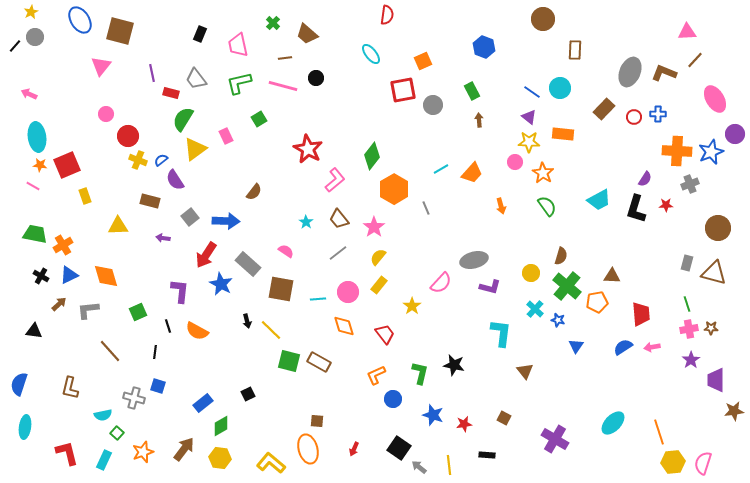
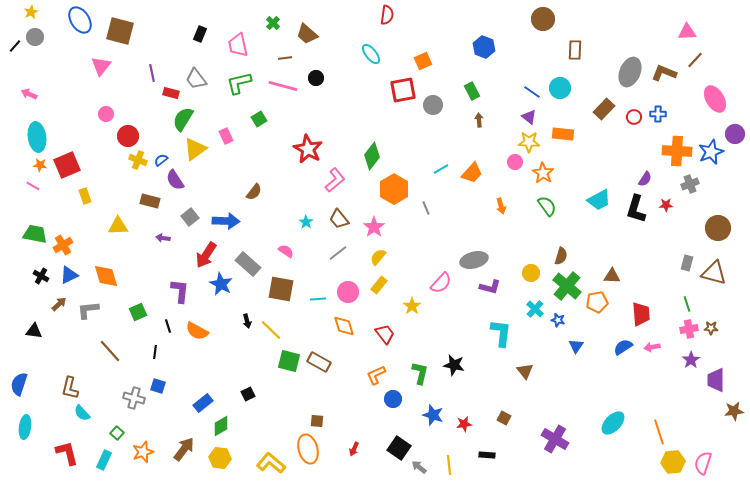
cyan semicircle at (103, 415): moved 21 px left, 2 px up; rotated 60 degrees clockwise
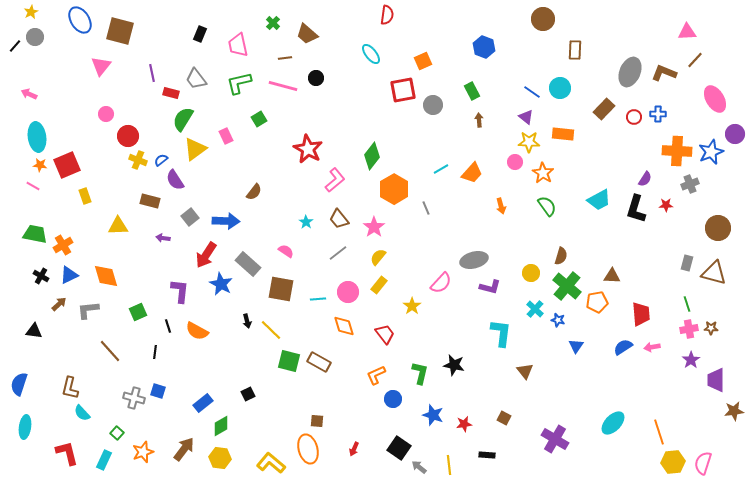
purple triangle at (529, 117): moved 3 px left
blue square at (158, 386): moved 5 px down
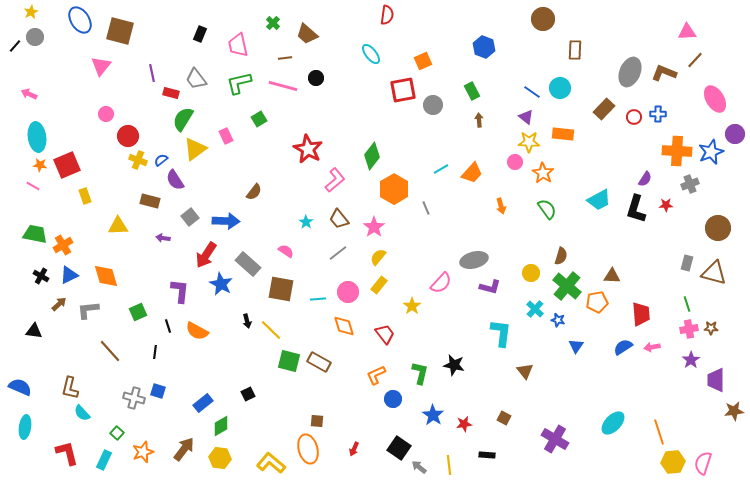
green semicircle at (547, 206): moved 3 px down
blue semicircle at (19, 384): moved 1 px right, 3 px down; rotated 95 degrees clockwise
blue star at (433, 415): rotated 15 degrees clockwise
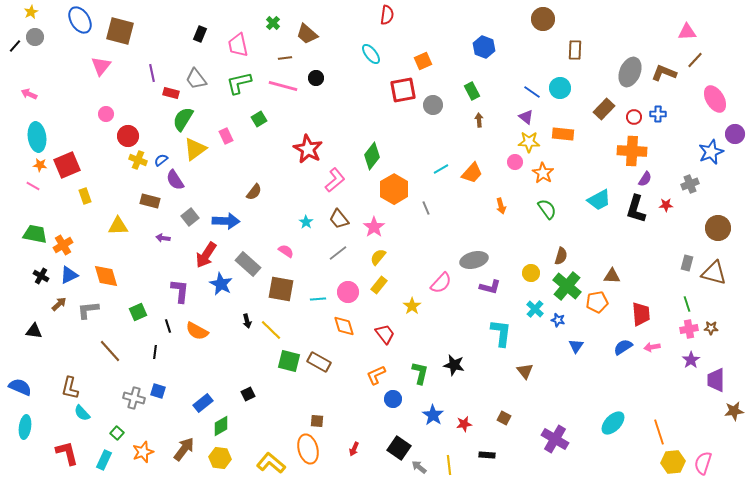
orange cross at (677, 151): moved 45 px left
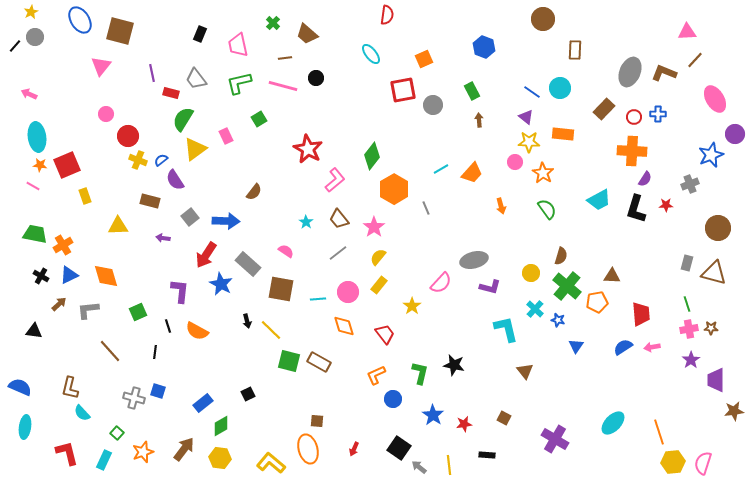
orange square at (423, 61): moved 1 px right, 2 px up
blue star at (711, 152): moved 3 px down
cyan L-shape at (501, 333): moved 5 px right, 4 px up; rotated 20 degrees counterclockwise
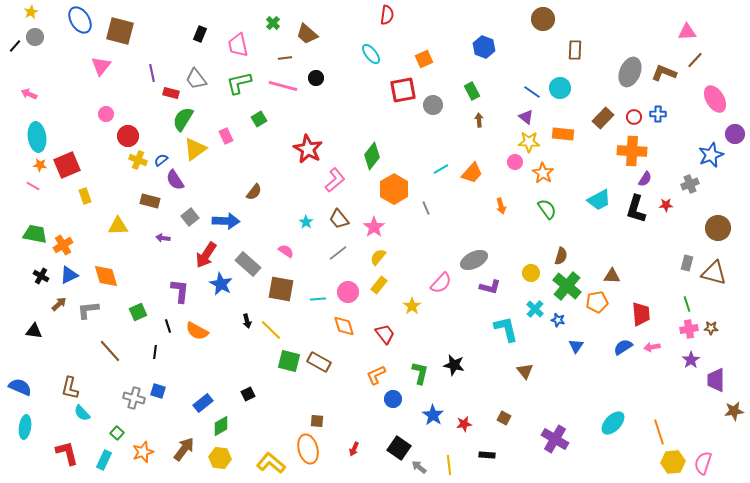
brown rectangle at (604, 109): moved 1 px left, 9 px down
gray ellipse at (474, 260): rotated 12 degrees counterclockwise
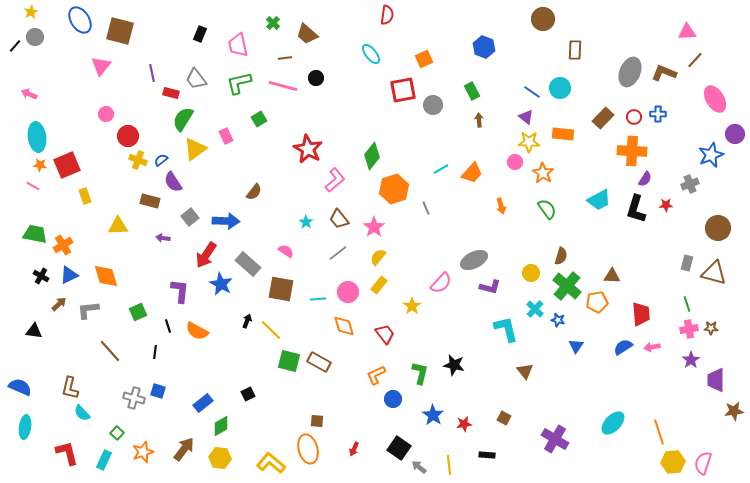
purple semicircle at (175, 180): moved 2 px left, 2 px down
orange hexagon at (394, 189): rotated 12 degrees clockwise
black arrow at (247, 321): rotated 144 degrees counterclockwise
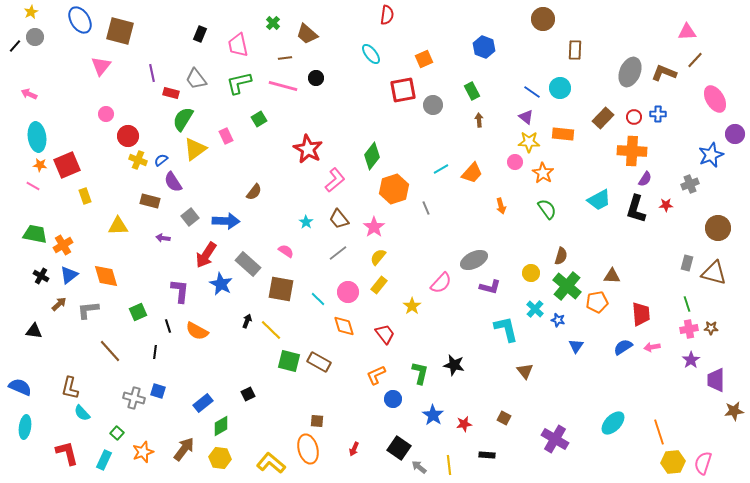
blue triangle at (69, 275): rotated 12 degrees counterclockwise
cyan line at (318, 299): rotated 49 degrees clockwise
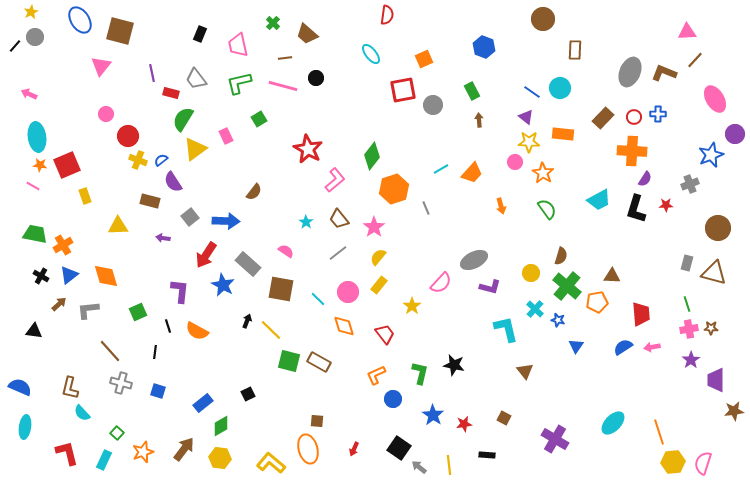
blue star at (221, 284): moved 2 px right, 1 px down
gray cross at (134, 398): moved 13 px left, 15 px up
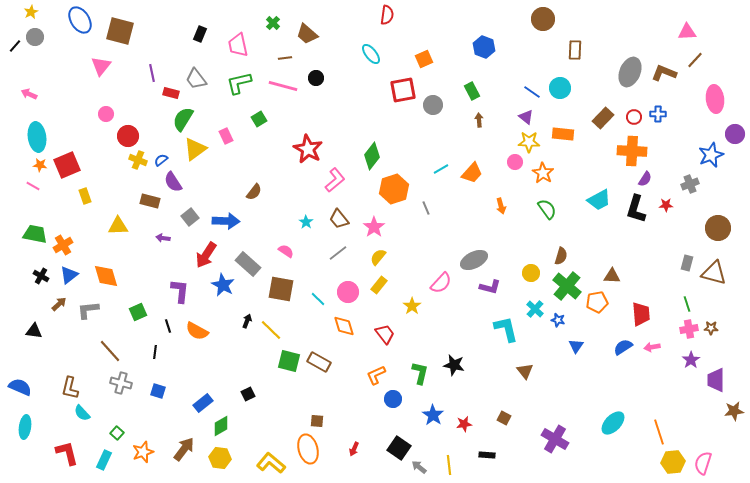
pink ellipse at (715, 99): rotated 24 degrees clockwise
